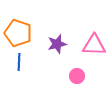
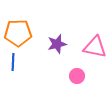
orange pentagon: rotated 20 degrees counterclockwise
pink triangle: moved 1 px right, 2 px down; rotated 10 degrees clockwise
blue line: moved 6 px left
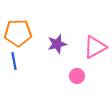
pink triangle: rotated 40 degrees counterclockwise
blue line: moved 1 px right, 1 px up; rotated 12 degrees counterclockwise
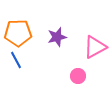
purple star: moved 7 px up
blue line: moved 2 px right, 1 px up; rotated 18 degrees counterclockwise
pink circle: moved 1 px right
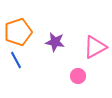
orange pentagon: moved 1 px up; rotated 16 degrees counterclockwise
purple star: moved 2 px left, 5 px down; rotated 24 degrees clockwise
